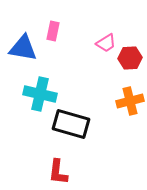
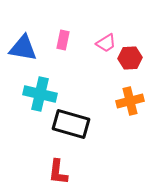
pink rectangle: moved 10 px right, 9 px down
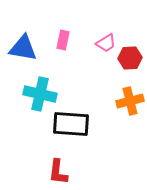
black rectangle: rotated 12 degrees counterclockwise
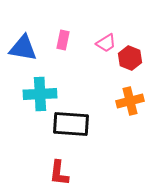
red hexagon: rotated 25 degrees clockwise
cyan cross: rotated 16 degrees counterclockwise
red L-shape: moved 1 px right, 1 px down
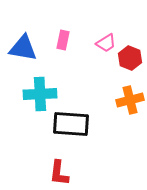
orange cross: moved 1 px up
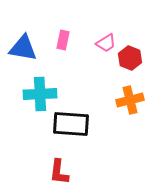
red L-shape: moved 1 px up
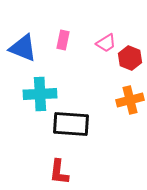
blue triangle: rotated 12 degrees clockwise
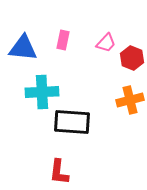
pink trapezoid: rotated 15 degrees counterclockwise
blue triangle: rotated 16 degrees counterclockwise
red hexagon: moved 2 px right
cyan cross: moved 2 px right, 2 px up
black rectangle: moved 1 px right, 2 px up
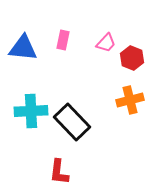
cyan cross: moved 11 px left, 19 px down
black rectangle: rotated 42 degrees clockwise
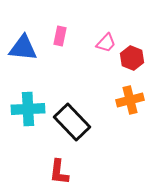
pink rectangle: moved 3 px left, 4 px up
cyan cross: moved 3 px left, 2 px up
